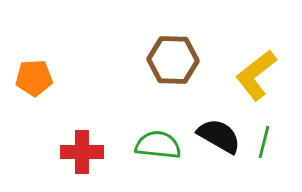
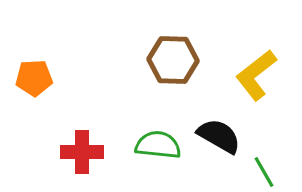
green line: moved 30 px down; rotated 44 degrees counterclockwise
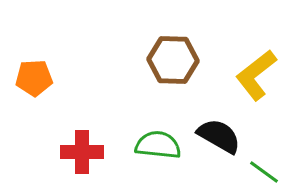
green line: rotated 24 degrees counterclockwise
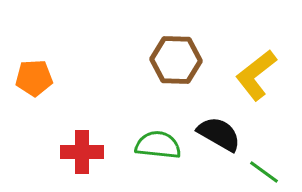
brown hexagon: moved 3 px right
black semicircle: moved 2 px up
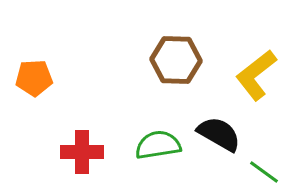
green semicircle: rotated 15 degrees counterclockwise
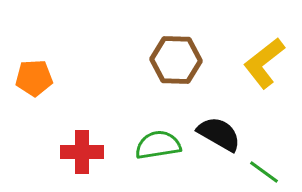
yellow L-shape: moved 8 px right, 12 px up
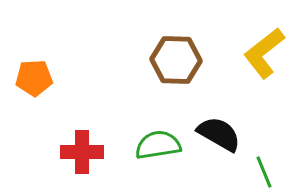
yellow L-shape: moved 10 px up
green line: rotated 32 degrees clockwise
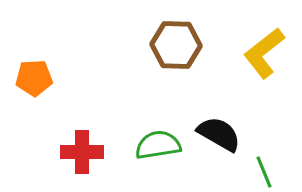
brown hexagon: moved 15 px up
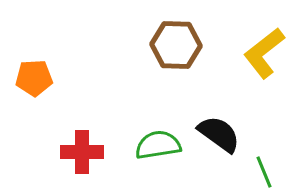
black semicircle: rotated 6 degrees clockwise
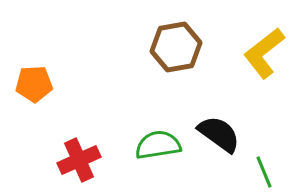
brown hexagon: moved 2 px down; rotated 12 degrees counterclockwise
orange pentagon: moved 6 px down
red cross: moved 3 px left, 8 px down; rotated 24 degrees counterclockwise
